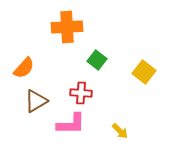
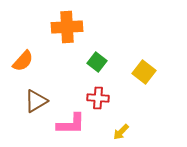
green square: moved 2 px down
orange semicircle: moved 1 px left, 7 px up
red cross: moved 17 px right, 5 px down
yellow arrow: moved 1 px right, 1 px down; rotated 90 degrees clockwise
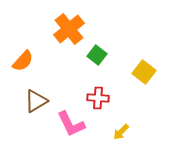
orange cross: moved 2 px right, 2 px down; rotated 36 degrees counterclockwise
green square: moved 7 px up
pink L-shape: rotated 64 degrees clockwise
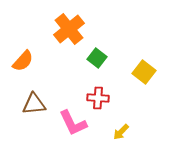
green square: moved 3 px down
brown triangle: moved 2 px left, 3 px down; rotated 25 degrees clockwise
pink L-shape: moved 2 px right, 1 px up
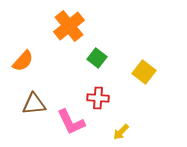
orange cross: moved 3 px up
pink L-shape: moved 2 px left, 1 px up
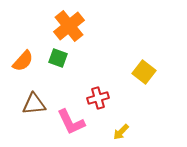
green square: moved 39 px left; rotated 18 degrees counterclockwise
red cross: rotated 20 degrees counterclockwise
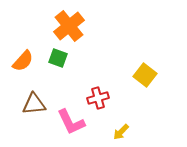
yellow square: moved 1 px right, 3 px down
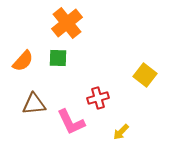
orange cross: moved 2 px left, 3 px up
green square: rotated 18 degrees counterclockwise
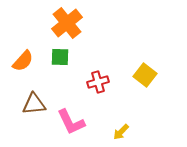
green square: moved 2 px right, 1 px up
red cross: moved 16 px up
